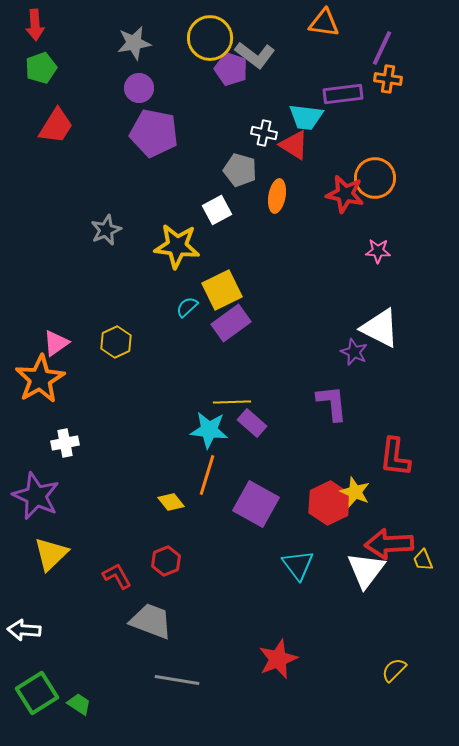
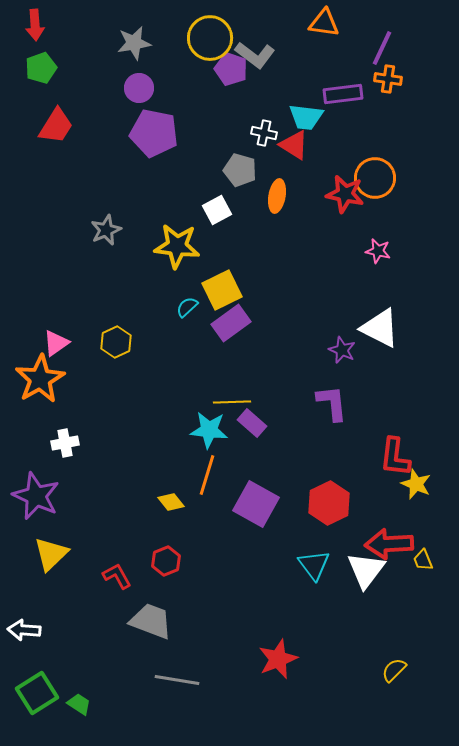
pink star at (378, 251): rotated 10 degrees clockwise
purple star at (354, 352): moved 12 px left, 2 px up
yellow star at (355, 492): moved 61 px right, 8 px up
cyan triangle at (298, 565): moved 16 px right
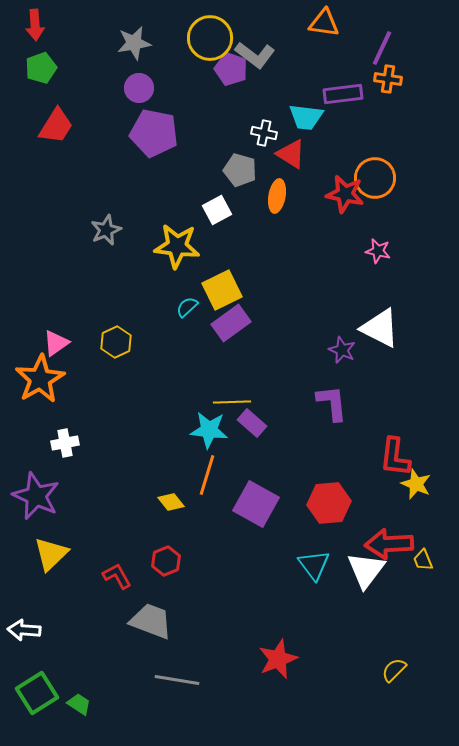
red triangle at (294, 145): moved 3 px left, 9 px down
red hexagon at (329, 503): rotated 21 degrees clockwise
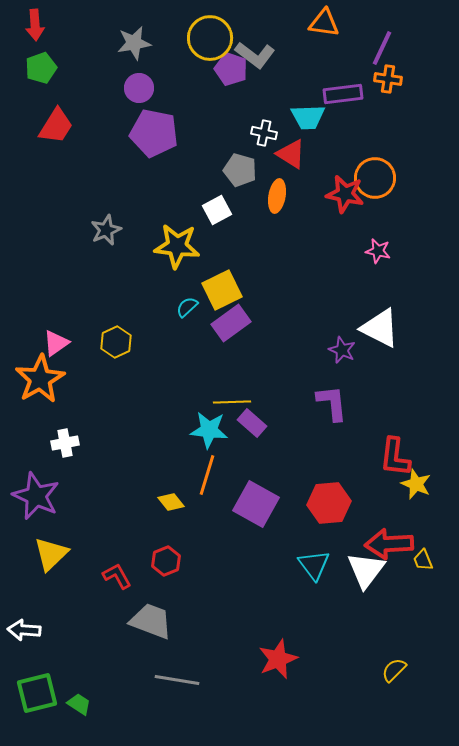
cyan trapezoid at (306, 117): moved 2 px right; rotated 9 degrees counterclockwise
green square at (37, 693): rotated 18 degrees clockwise
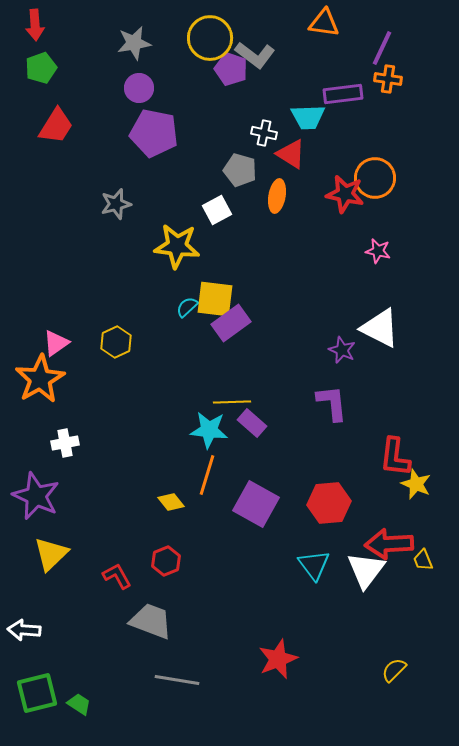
gray star at (106, 230): moved 10 px right, 26 px up; rotated 8 degrees clockwise
yellow square at (222, 290): moved 7 px left, 9 px down; rotated 33 degrees clockwise
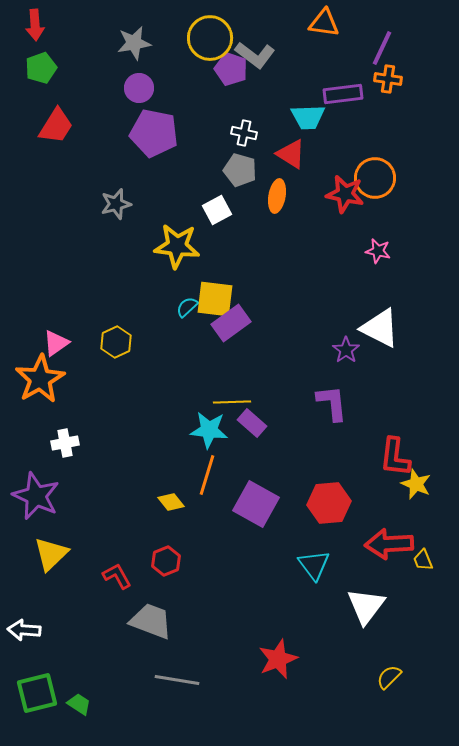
white cross at (264, 133): moved 20 px left
purple star at (342, 350): moved 4 px right; rotated 12 degrees clockwise
white triangle at (366, 570): moved 36 px down
yellow semicircle at (394, 670): moved 5 px left, 7 px down
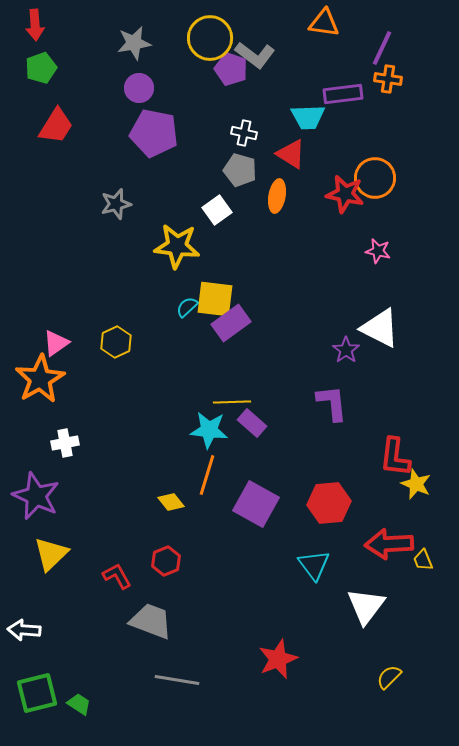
white square at (217, 210): rotated 8 degrees counterclockwise
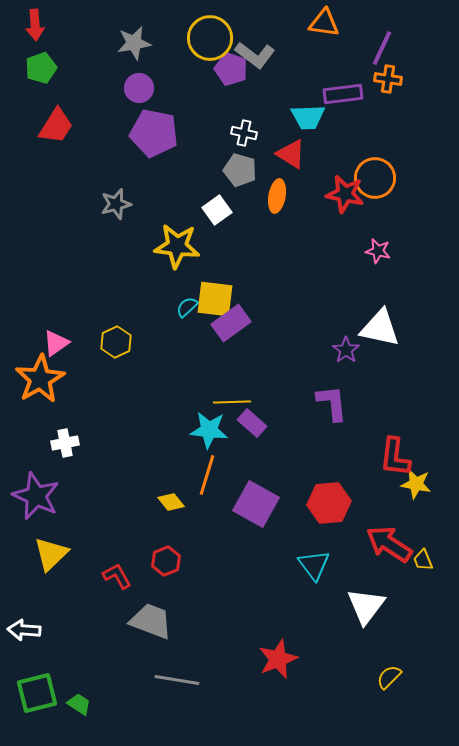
white triangle at (380, 328): rotated 15 degrees counterclockwise
yellow star at (416, 484): rotated 12 degrees counterclockwise
red arrow at (389, 544): rotated 36 degrees clockwise
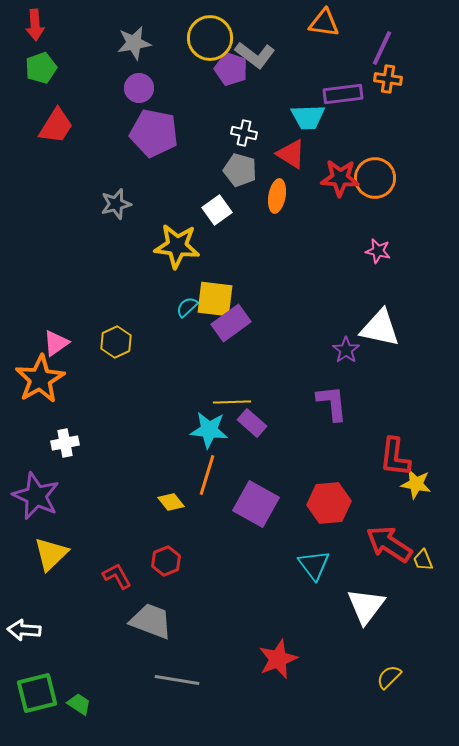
red star at (345, 194): moved 5 px left, 16 px up; rotated 9 degrees counterclockwise
